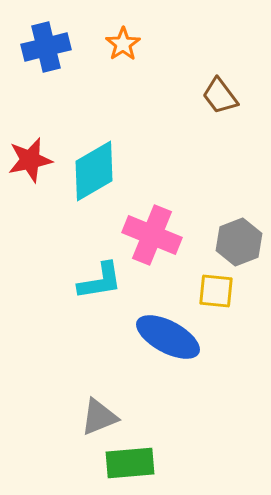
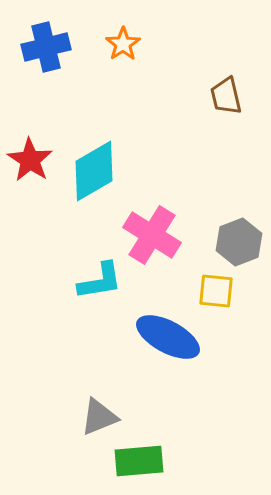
brown trapezoid: moved 6 px right; rotated 24 degrees clockwise
red star: rotated 27 degrees counterclockwise
pink cross: rotated 10 degrees clockwise
green rectangle: moved 9 px right, 2 px up
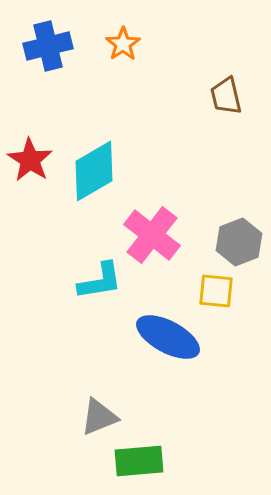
blue cross: moved 2 px right, 1 px up
pink cross: rotated 6 degrees clockwise
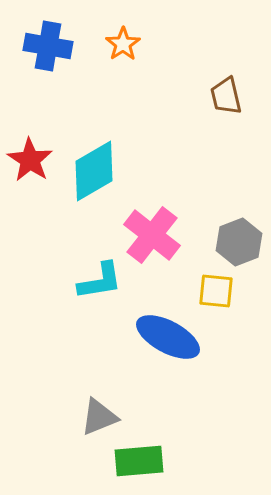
blue cross: rotated 24 degrees clockwise
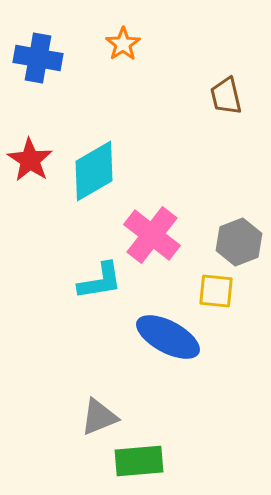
blue cross: moved 10 px left, 12 px down
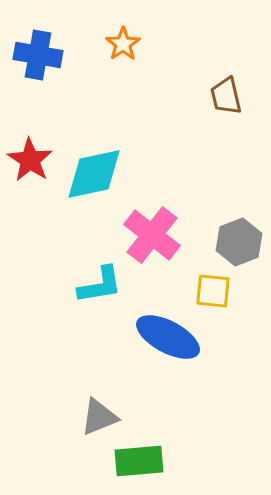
blue cross: moved 3 px up
cyan diamond: moved 3 px down; rotated 18 degrees clockwise
cyan L-shape: moved 4 px down
yellow square: moved 3 px left
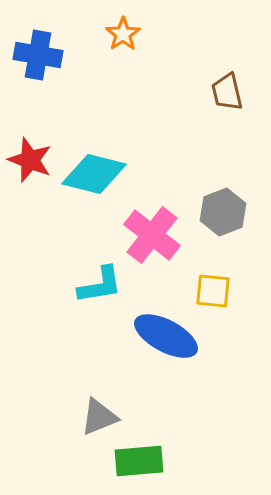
orange star: moved 10 px up
brown trapezoid: moved 1 px right, 4 px up
red star: rotated 12 degrees counterclockwise
cyan diamond: rotated 26 degrees clockwise
gray hexagon: moved 16 px left, 30 px up
blue ellipse: moved 2 px left, 1 px up
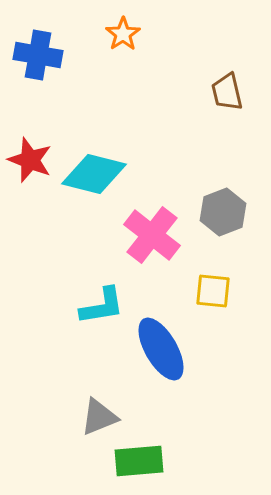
cyan L-shape: moved 2 px right, 21 px down
blue ellipse: moved 5 px left, 13 px down; rotated 32 degrees clockwise
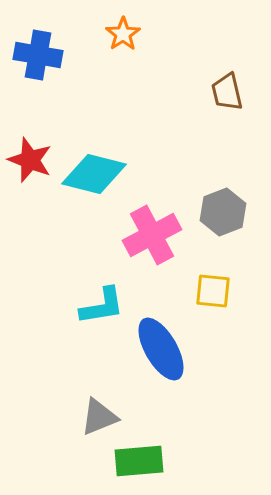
pink cross: rotated 24 degrees clockwise
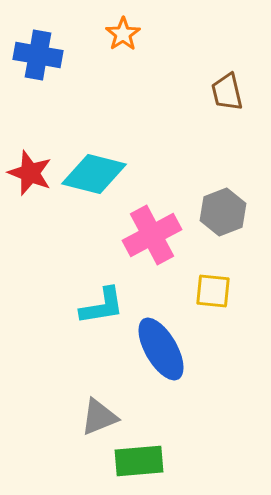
red star: moved 13 px down
